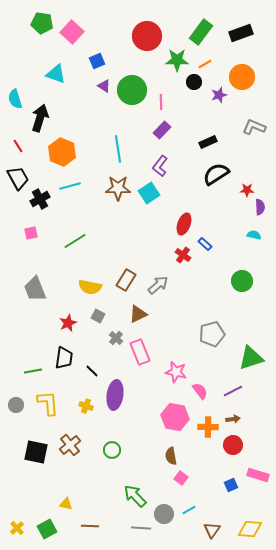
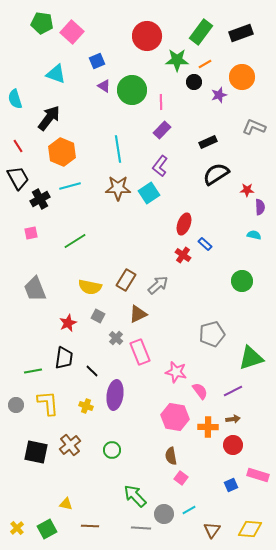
black arrow at (40, 118): moved 9 px right; rotated 20 degrees clockwise
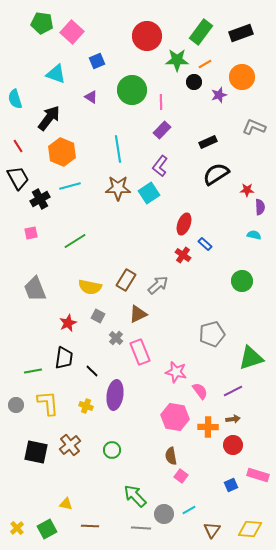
purple triangle at (104, 86): moved 13 px left, 11 px down
pink square at (181, 478): moved 2 px up
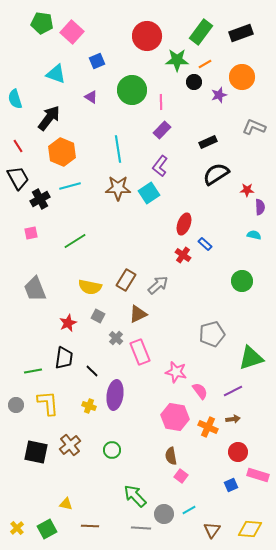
yellow cross at (86, 406): moved 3 px right
orange cross at (208, 427): rotated 24 degrees clockwise
red circle at (233, 445): moved 5 px right, 7 px down
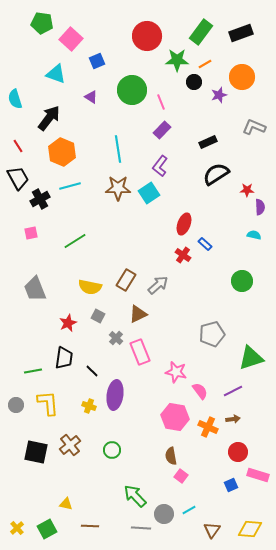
pink square at (72, 32): moved 1 px left, 7 px down
pink line at (161, 102): rotated 21 degrees counterclockwise
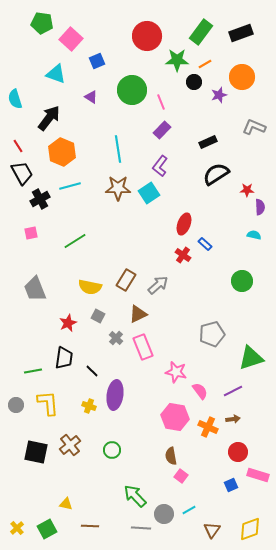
black trapezoid at (18, 178): moved 4 px right, 5 px up
pink rectangle at (140, 352): moved 3 px right, 5 px up
yellow diamond at (250, 529): rotated 25 degrees counterclockwise
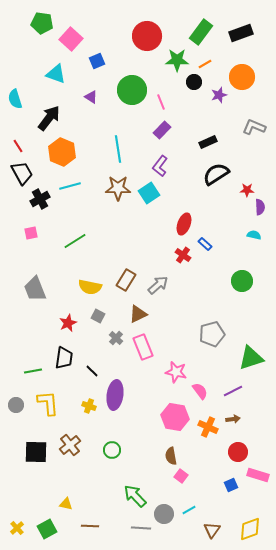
black square at (36, 452): rotated 10 degrees counterclockwise
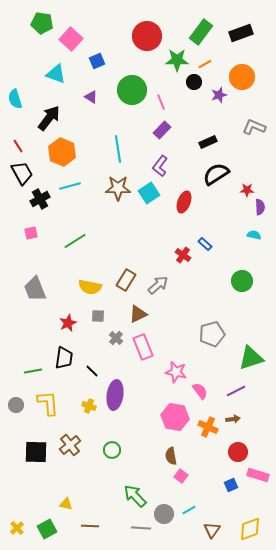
red ellipse at (184, 224): moved 22 px up
gray square at (98, 316): rotated 24 degrees counterclockwise
purple line at (233, 391): moved 3 px right
